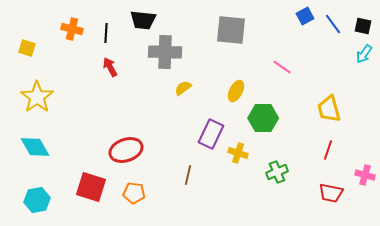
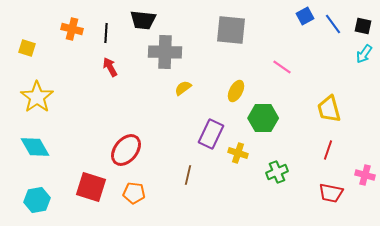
red ellipse: rotated 32 degrees counterclockwise
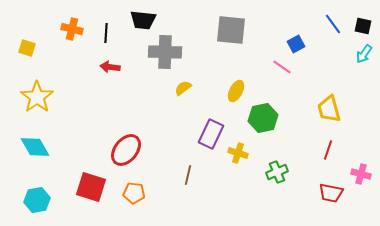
blue square: moved 9 px left, 28 px down
red arrow: rotated 54 degrees counterclockwise
green hexagon: rotated 12 degrees counterclockwise
pink cross: moved 4 px left, 1 px up
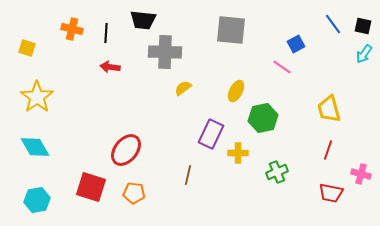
yellow cross: rotated 18 degrees counterclockwise
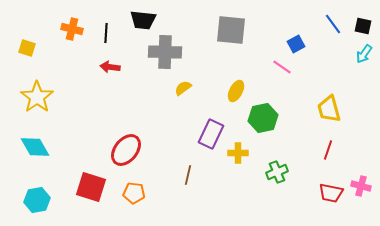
pink cross: moved 12 px down
